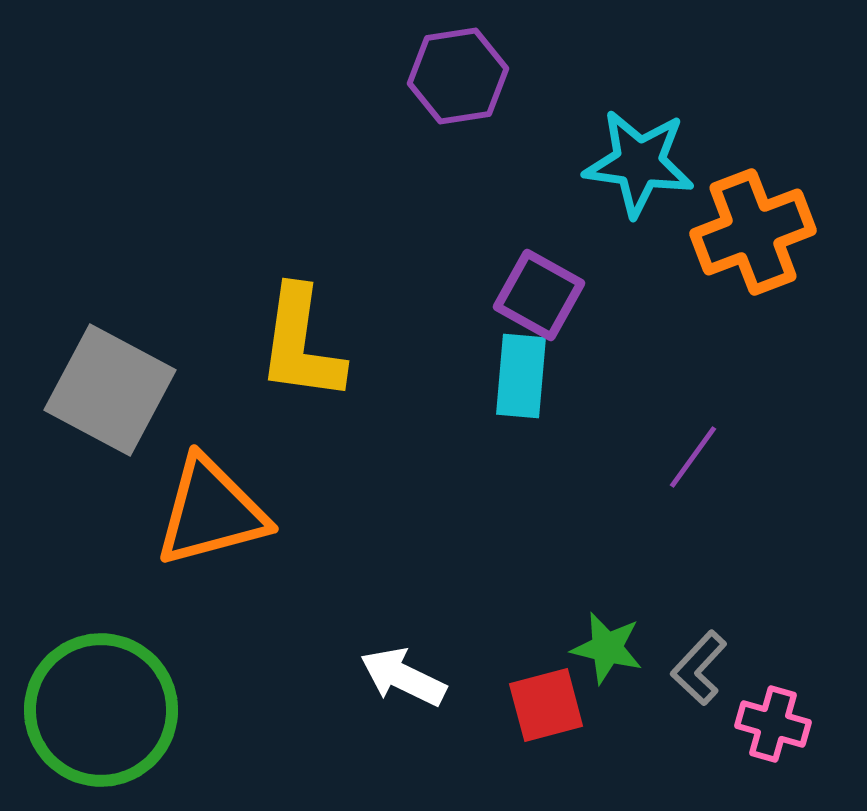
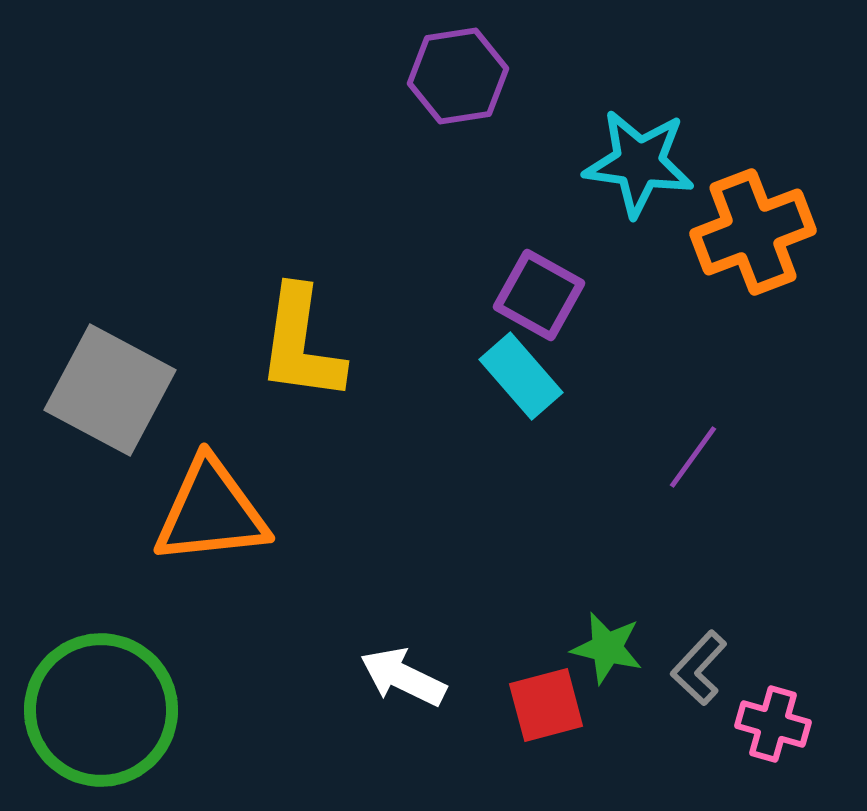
cyan rectangle: rotated 46 degrees counterclockwise
orange triangle: rotated 9 degrees clockwise
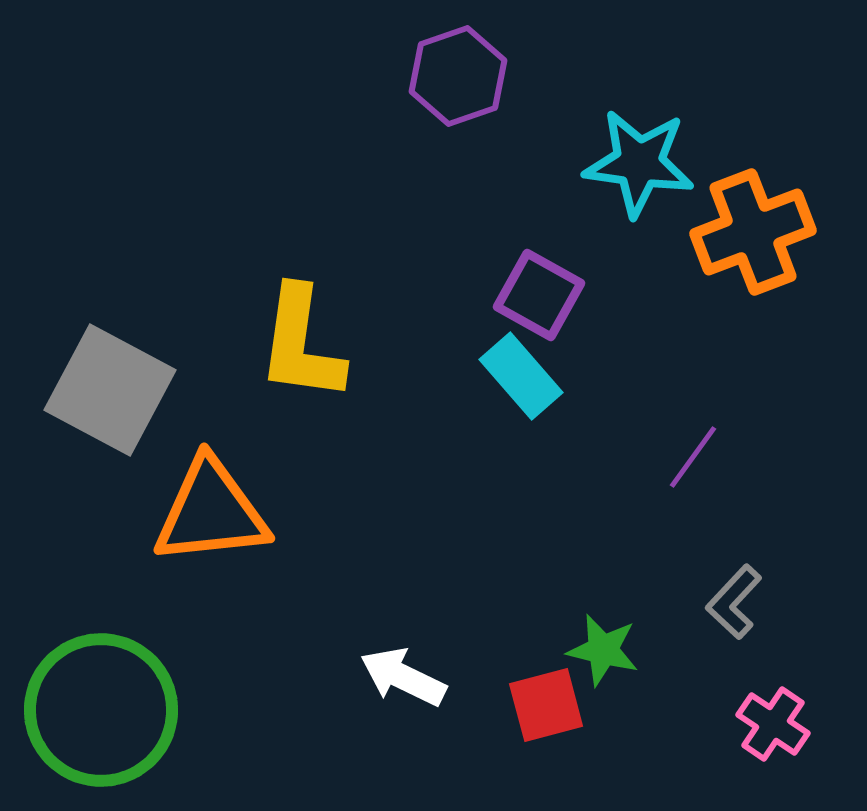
purple hexagon: rotated 10 degrees counterclockwise
green star: moved 4 px left, 2 px down
gray L-shape: moved 35 px right, 66 px up
pink cross: rotated 18 degrees clockwise
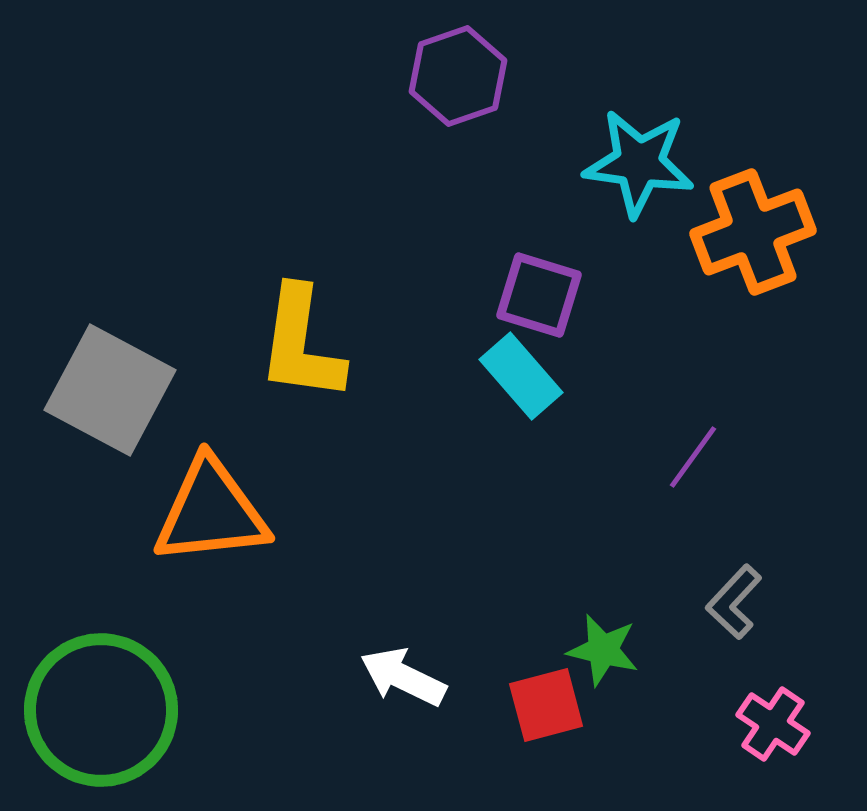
purple square: rotated 12 degrees counterclockwise
